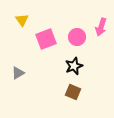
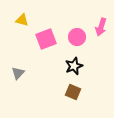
yellow triangle: rotated 40 degrees counterclockwise
gray triangle: rotated 16 degrees counterclockwise
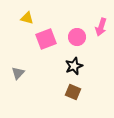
yellow triangle: moved 5 px right, 2 px up
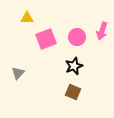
yellow triangle: rotated 16 degrees counterclockwise
pink arrow: moved 1 px right, 4 px down
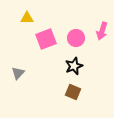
pink circle: moved 1 px left, 1 px down
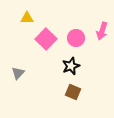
pink square: rotated 25 degrees counterclockwise
black star: moved 3 px left
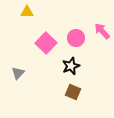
yellow triangle: moved 6 px up
pink arrow: rotated 120 degrees clockwise
pink square: moved 4 px down
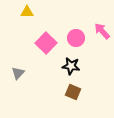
black star: rotated 30 degrees clockwise
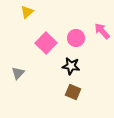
yellow triangle: rotated 40 degrees counterclockwise
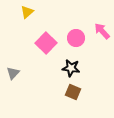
black star: moved 2 px down
gray triangle: moved 5 px left
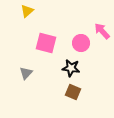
yellow triangle: moved 1 px up
pink circle: moved 5 px right, 5 px down
pink square: rotated 30 degrees counterclockwise
gray triangle: moved 13 px right
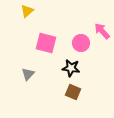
gray triangle: moved 2 px right, 1 px down
